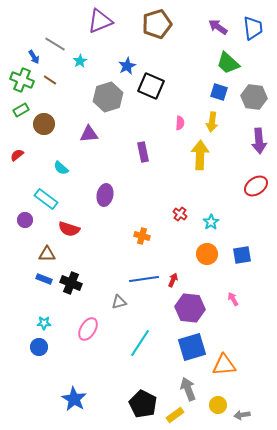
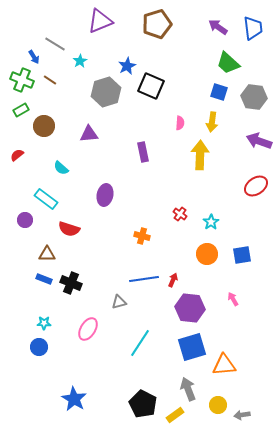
gray hexagon at (108, 97): moved 2 px left, 5 px up
brown circle at (44, 124): moved 2 px down
purple arrow at (259, 141): rotated 115 degrees clockwise
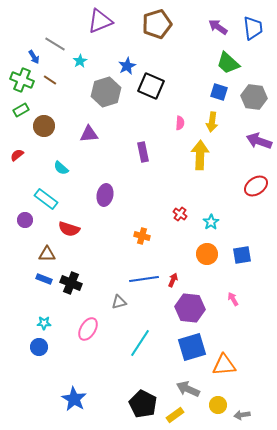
gray arrow at (188, 389): rotated 45 degrees counterclockwise
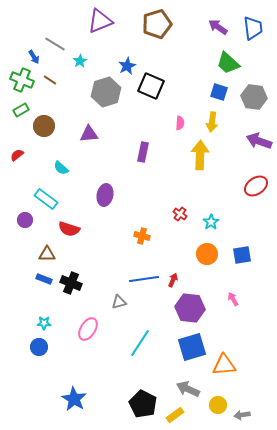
purple rectangle at (143, 152): rotated 24 degrees clockwise
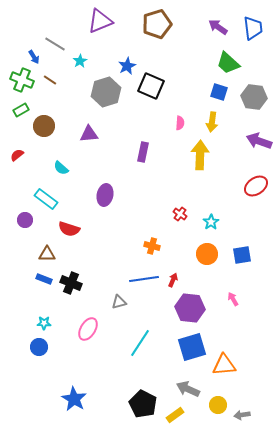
orange cross at (142, 236): moved 10 px right, 10 px down
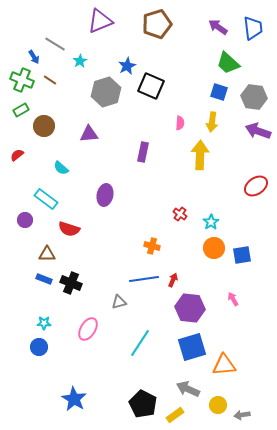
purple arrow at (259, 141): moved 1 px left, 10 px up
orange circle at (207, 254): moved 7 px right, 6 px up
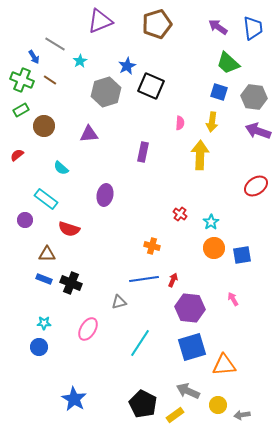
gray arrow at (188, 389): moved 2 px down
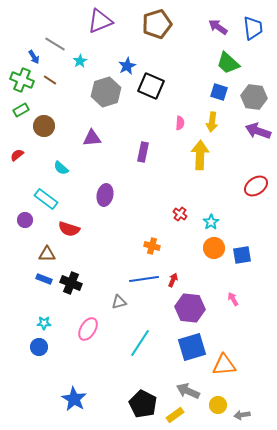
purple triangle at (89, 134): moved 3 px right, 4 px down
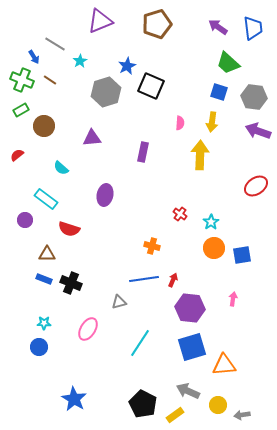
pink arrow at (233, 299): rotated 40 degrees clockwise
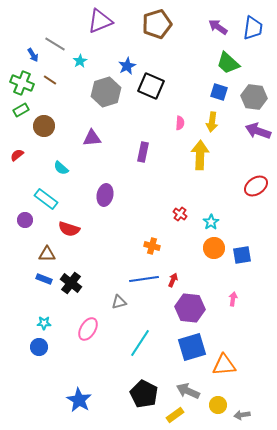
blue trapezoid at (253, 28): rotated 15 degrees clockwise
blue arrow at (34, 57): moved 1 px left, 2 px up
green cross at (22, 80): moved 3 px down
black cross at (71, 283): rotated 15 degrees clockwise
blue star at (74, 399): moved 5 px right, 1 px down
black pentagon at (143, 404): moved 1 px right, 10 px up
